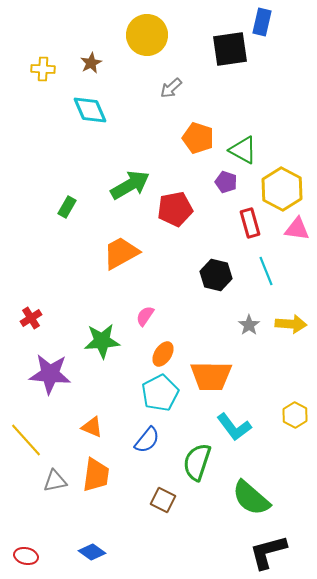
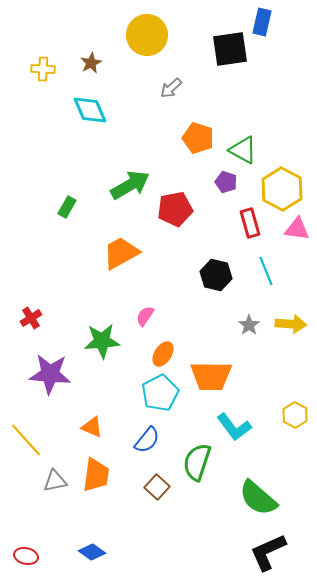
green semicircle at (251, 498): moved 7 px right
brown square at (163, 500): moved 6 px left, 13 px up; rotated 15 degrees clockwise
black L-shape at (268, 552): rotated 9 degrees counterclockwise
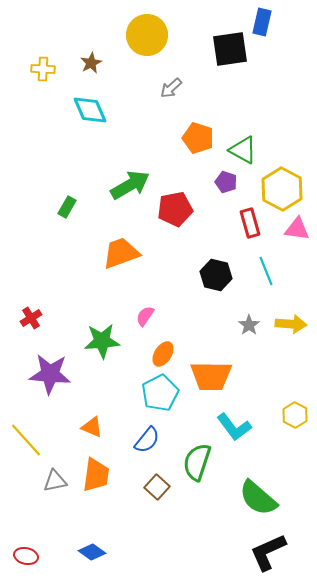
orange trapezoid at (121, 253): rotated 9 degrees clockwise
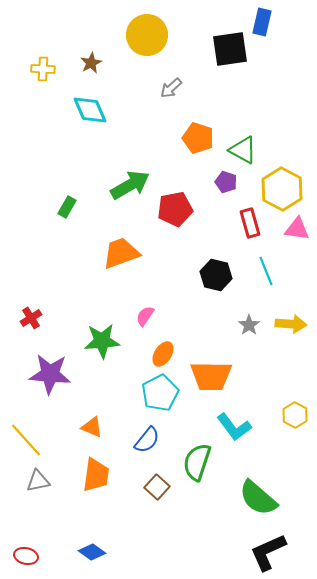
gray triangle at (55, 481): moved 17 px left
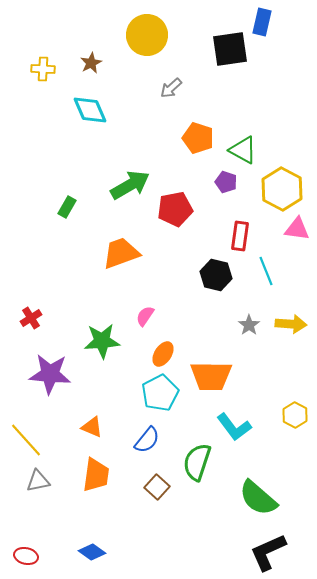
red rectangle at (250, 223): moved 10 px left, 13 px down; rotated 24 degrees clockwise
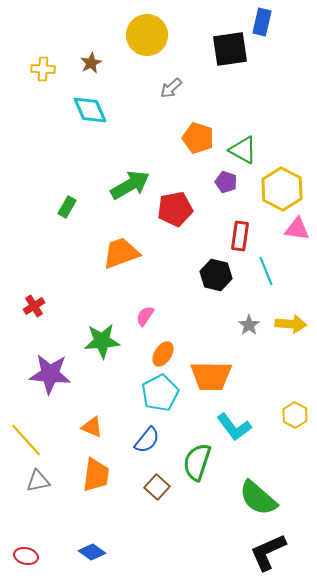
red cross at (31, 318): moved 3 px right, 12 px up
